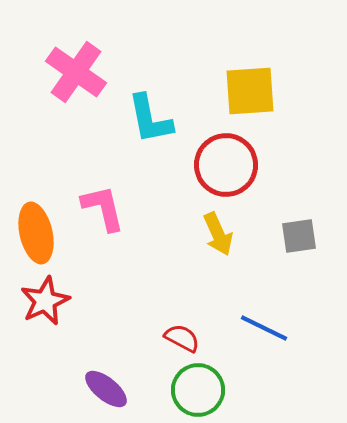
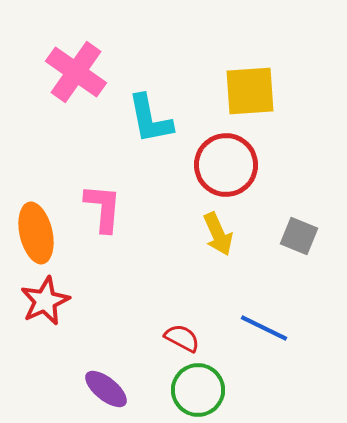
pink L-shape: rotated 18 degrees clockwise
gray square: rotated 30 degrees clockwise
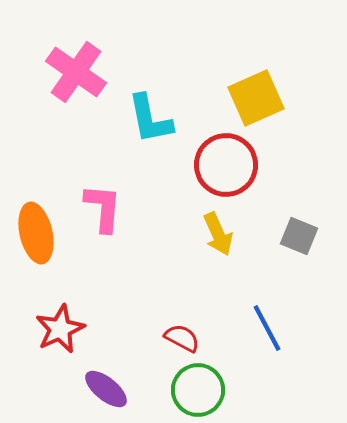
yellow square: moved 6 px right, 7 px down; rotated 20 degrees counterclockwise
red star: moved 15 px right, 28 px down
blue line: moved 3 px right; rotated 36 degrees clockwise
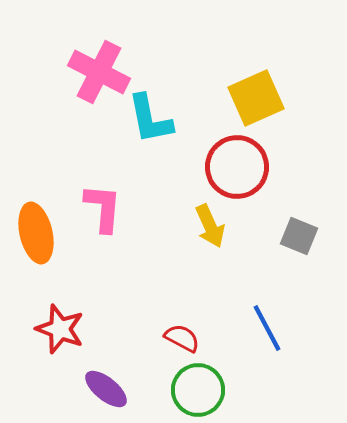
pink cross: moved 23 px right; rotated 8 degrees counterclockwise
red circle: moved 11 px right, 2 px down
yellow arrow: moved 8 px left, 8 px up
red star: rotated 27 degrees counterclockwise
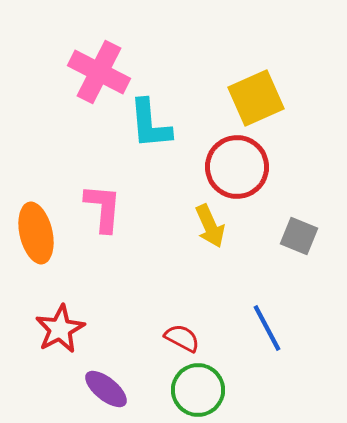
cyan L-shape: moved 5 px down; rotated 6 degrees clockwise
red star: rotated 24 degrees clockwise
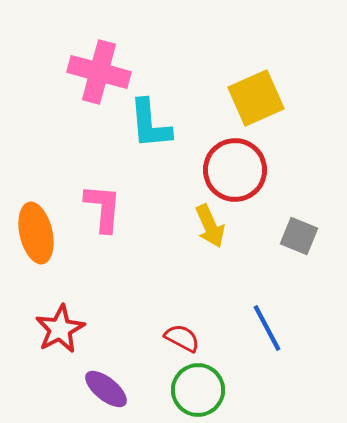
pink cross: rotated 12 degrees counterclockwise
red circle: moved 2 px left, 3 px down
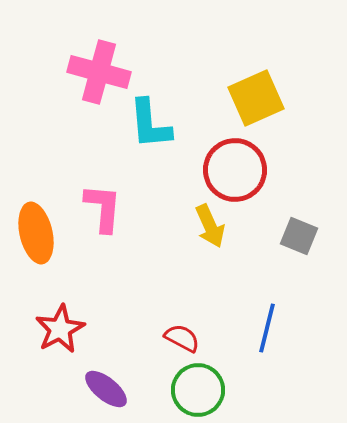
blue line: rotated 42 degrees clockwise
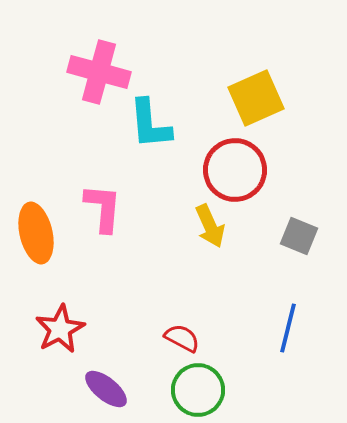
blue line: moved 21 px right
